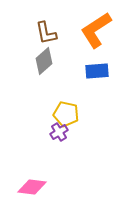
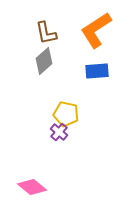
purple cross: rotated 18 degrees counterclockwise
pink diamond: rotated 32 degrees clockwise
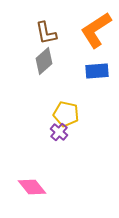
pink diamond: rotated 12 degrees clockwise
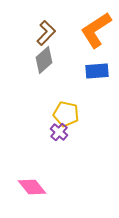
brown L-shape: rotated 125 degrees counterclockwise
gray diamond: moved 1 px up
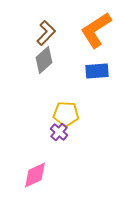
yellow pentagon: rotated 10 degrees counterclockwise
pink diamond: moved 3 px right, 12 px up; rotated 76 degrees counterclockwise
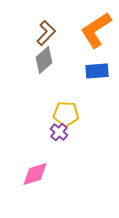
pink diamond: moved 1 px up; rotated 8 degrees clockwise
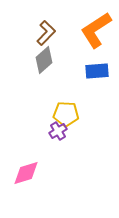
purple cross: moved 1 px left, 1 px up; rotated 18 degrees clockwise
pink diamond: moved 9 px left, 1 px up
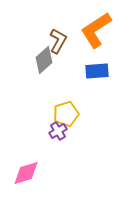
brown L-shape: moved 12 px right, 8 px down; rotated 15 degrees counterclockwise
yellow pentagon: rotated 20 degrees counterclockwise
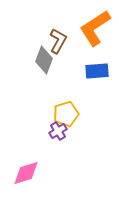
orange L-shape: moved 1 px left, 2 px up
gray diamond: rotated 28 degrees counterclockwise
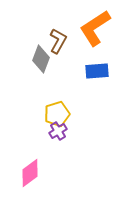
gray diamond: moved 3 px left, 1 px up
yellow pentagon: moved 9 px left
pink diamond: moved 4 px right; rotated 20 degrees counterclockwise
